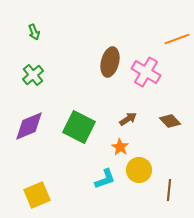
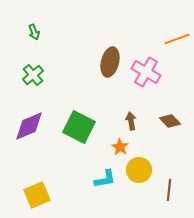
brown arrow: moved 3 px right, 2 px down; rotated 66 degrees counterclockwise
cyan L-shape: rotated 10 degrees clockwise
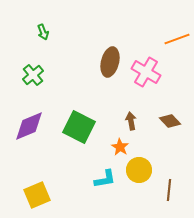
green arrow: moved 9 px right
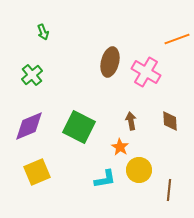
green cross: moved 1 px left
brown diamond: rotated 40 degrees clockwise
yellow square: moved 23 px up
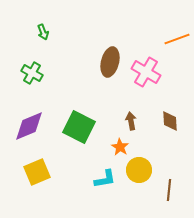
green cross: moved 2 px up; rotated 20 degrees counterclockwise
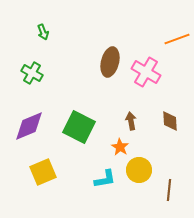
yellow square: moved 6 px right
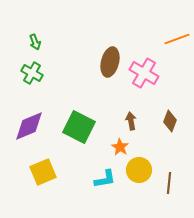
green arrow: moved 8 px left, 10 px down
pink cross: moved 2 px left, 1 px down
brown diamond: rotated 25 degrees clockwise
brown line: moved 7 px up
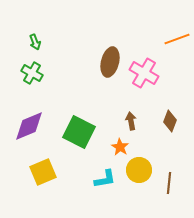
green square: moved 5 px down
